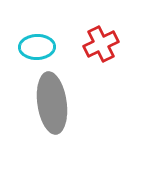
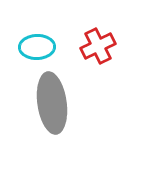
red cross: moved 3 px left, 2 px down
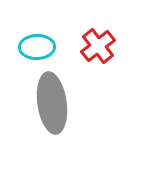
red cross: rotated 12 degrees counterclockwise
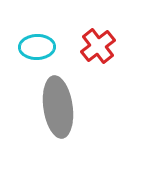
gray ellipse: moved 6 px right, 4 px down
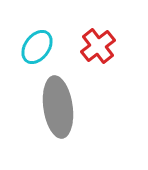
cyan ellipse: rotated 52 degrees counterclockwise
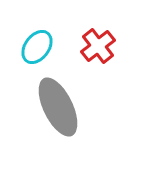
gray ellipse: rotated 18 degrees counterclockwise
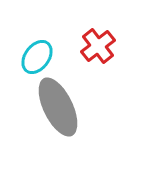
cyan ellipse: moved 10 px down
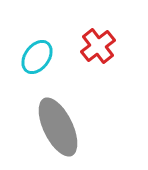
gray ellipse: moved 20 px down
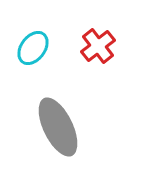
cyan ellipse: moved 4 px left, 9 px up
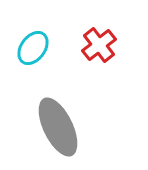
red cross: moved 1 px right, 1 px up
